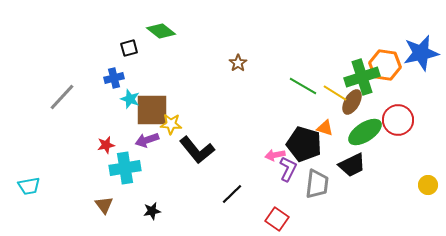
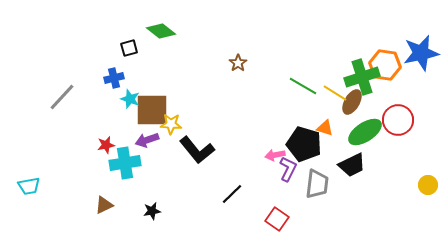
cyan cross: moved 5 px up
brown triangle: rotated 42 degrees clockwise
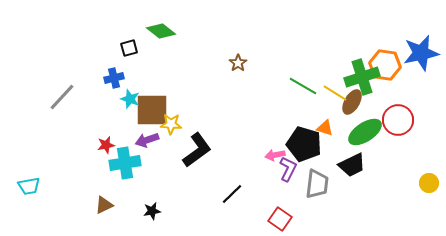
black L-shape: rotated 87 degrees counterclockwise
yellow circle: moved 1 px right, 2 px up
red square: moved 3 px right
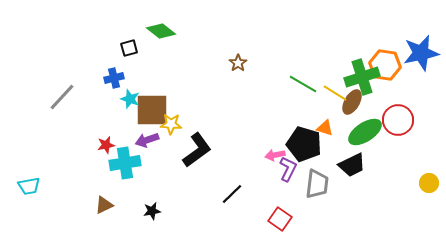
green line: moved 2 px up
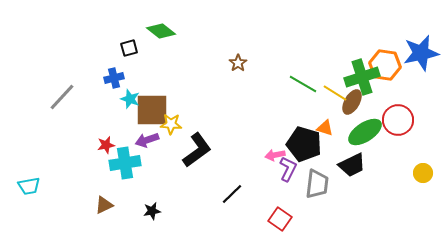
yellow circle: moved 6 px left, 10 px up
